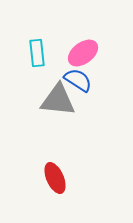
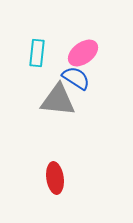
cyan rectangle: rotated 12 degrees clockwise
blue semicircle: moved 2 px left, 2 px up
red ellipse: rotated 16 degrees clockwise
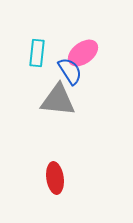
blue semicircle: moved 6 px left, 7 px up; rotated 24 degrees clockwise
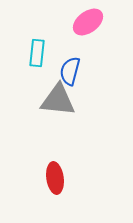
pink ellipse: moved 5 px right, 31 px up
blue semicircle: rotated 132 degrees counterclockwise
